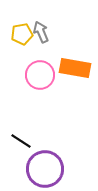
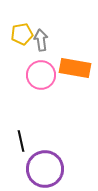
gray arrow: moved 8 px down; rotated 15 degrees clockwise
pink circle: moved 1 px right
black line: rotated 45 degrees clockwise
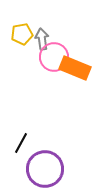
gray arrow: moved 1 px right, 1 px up
orange rectangle: rotated 12 degrees clockwise
pink circle: moved 13 px right, 18 px up
black line: moved 2 px down; rotated 40 degrees clockwise
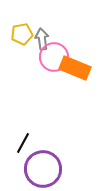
black line: moved 2 px right
purple circle: moved 2 px left
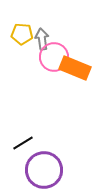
yellow pentagon: rotated 15 degrees clockwise
black line: rotated 30 degrees clockwise
purple circle: moved 1 px right, 1 px down
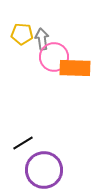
orange rectangle: rotated 20 degrees counterclockwise
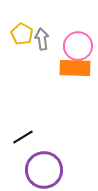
yellow pentagon: rotated 25 degrees clockwise
pink circle: moved 24 px right, 11 px up
black line: moved 6 px up
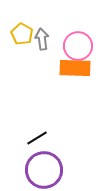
black line: moved 14 px right, 1 px down
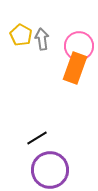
yellow pentagon: moved 1 px left, 1 px down
pink circle: moved 1 px right
orange rectangle: rotated 72 degrees counterclockwise
purple circle: moved 6 px right
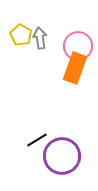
gray arrow: moved 2 px left, 1 px up
pink circle: moved 1 px left
black line: moved 2 px down
purple circle: moved 12 px right, 14 px up
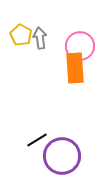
pink circle: moved 2 px right
orange rectangle: rotated 24 degrees counterclockwise
